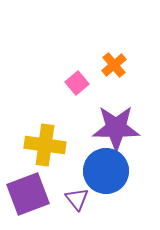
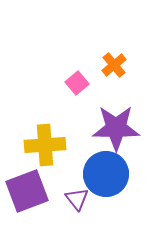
yellow cross: rotated 12 degrees counterclockwise
blue circle: moved 3 px down
purple square: moved 1 px left, 3 px up
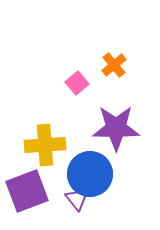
blue circle: moved 16 px left
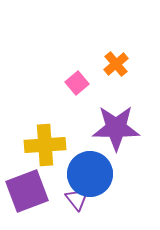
orange cross: moved 2 px right, 1 px up
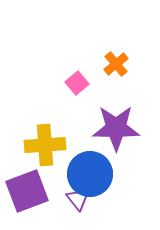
purple triangle: moved 1 px right
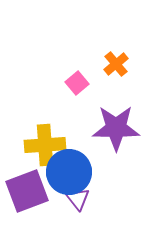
blue circle: moved 21 px left, 2 px up
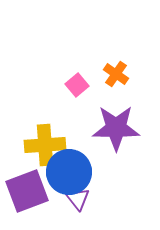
orange cross: moved 10 px down; rotated 15 degrees counterclockwise
pink square: moved 2 px down
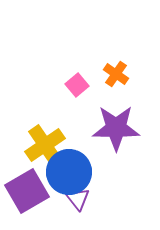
yellow cross: rotated 30 degrees counterclockwise
purple square: rotated 9 degrees counterclockwise
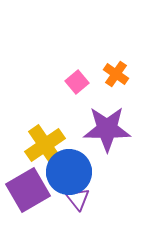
pink square: moved 3 px up
purple star: moved 9 px left, 1 px down
purple square: moved 1 px right, 1 px up
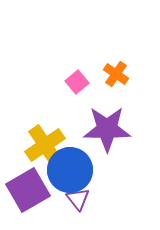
blue circle: moved 1 px right, 2 px up
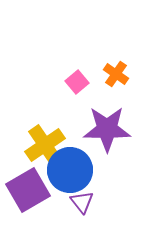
purple triangle: moved 4 px right, 3 px down
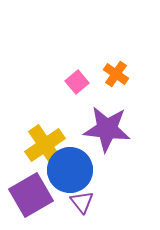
purple star: rotated 6 degrees clockwise
purple square: moved 3 px right, 5 px down
